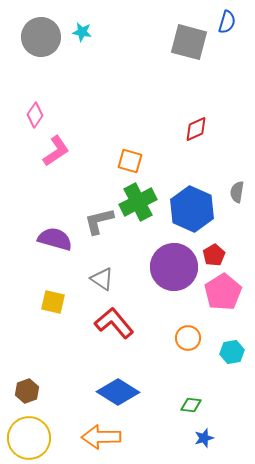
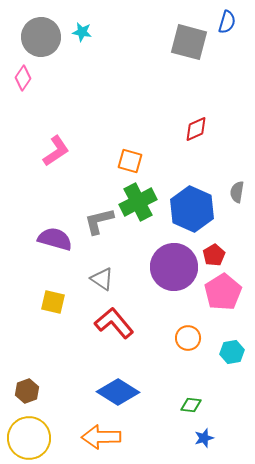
pink diamond: moved 12 px left, 37 px up
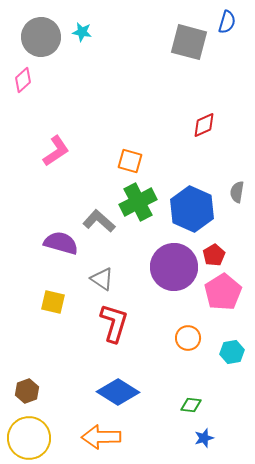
pink diamond: moved 2 px down; rotated 15 degrees clockwise
red diamond: moved 8 px right, 4 px up
gray L-shape: rotated 56 degrees clockwise
purple semicircle: moved 6 px right, 4 px down
red L-shape: rotated 57 degrees clockwise
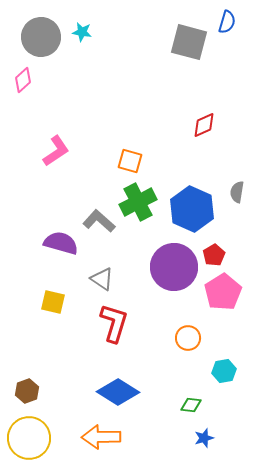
cyan hexagon: moved 8 px left, 19 px down
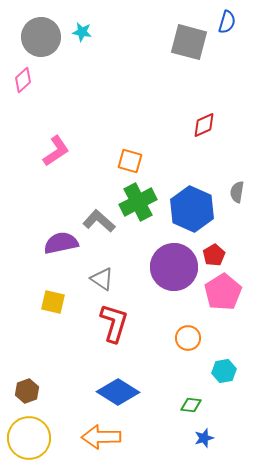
purple semicircle: rotated 28 degrees counterclockwise
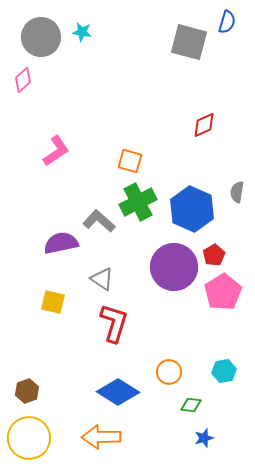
orange circle: moved 19 px left, 34 px down
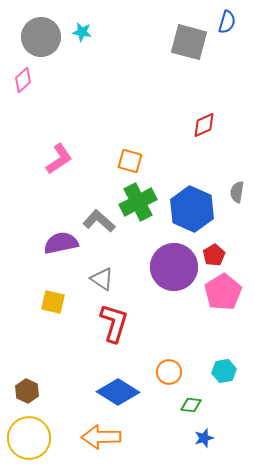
pink L-shape: moved 3 px right, 8 px down
brown hexagon: rotated 15 degrees counterclockwise
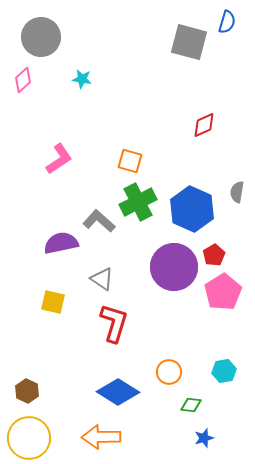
cyan star: moved 47 px down
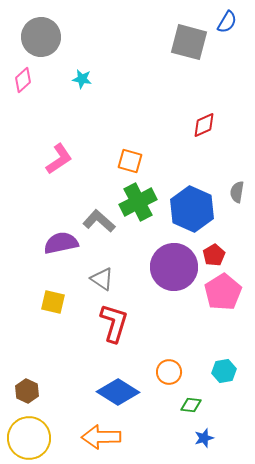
blue semicircle: rotated 15 degrees clockwise
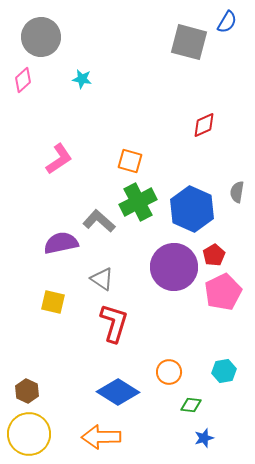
pink pentagon: rotated 6 degrees clockwise
yellow circle: moved 4 px up
